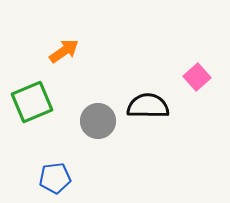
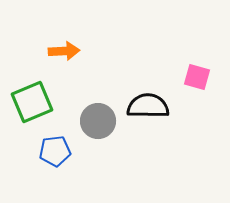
orange arrow: rotated 32 degrees clockwise
pink square: rotated 32 degrees counterclockwise
blue pentagon: moved 27 px up
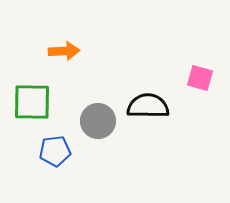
pink square: moved 3 px right, 1 px down
green square: rotated 24 degrees clockwise
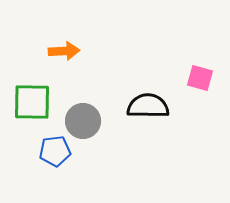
gray circle: moved 15 px left
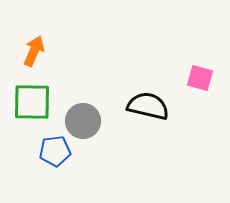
orange arrow: moved 30 px left; rotated 64 degrees counterclockwise
black semicircle: rotated 12 degrees clockwise
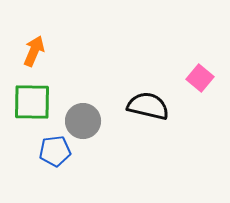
pink square: rotated 24 degrees clockwise
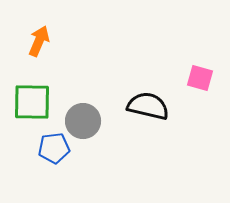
orange arrow: moved 5 px right, 10 px up
pink square: rotated 24 degrees counterclockwise
blue pentagon: moved 1 px left, 3 px up
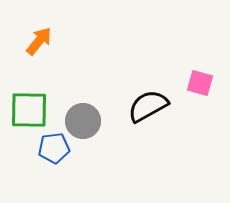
orange arrow: rotated 16 degrees clockwise
pink square: moved 5 px down
green square: moved 3 px left, 8 px down
black semicircle: rotated 42 degrees counterclockwise
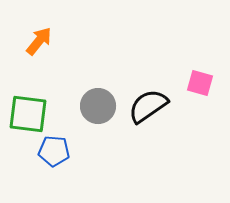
black semicircle: rotated 6 degrees counterclockwise
green square: moved 1 px left, 4 px down; rotated 6 degrees clockwise
gray circle: moved 15 px right, 15 px up
blue pentagon: moved 3 px down; rotated 12 degrees clockwise
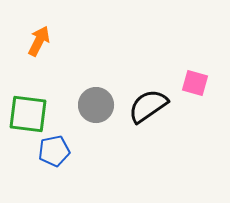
orange arrow: rotated 12 degrees counterclockwise
pink square: moved 5 px left
gray circle: moved 2 px left, 1 px up
blue pentagon: rotated 16 degrees counterclockwise
